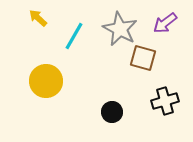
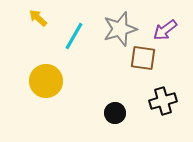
purple arrow: moved 7 px down
gray star: rotated 28 degrees clockwise
brown square: rotated 8 degrees counterclockwise
black cross: moved 2 px left
black circle: moved 3 px right, 1 px down
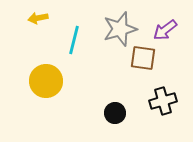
yellow arrow: rotated 54 degrees counterclockwise
cyan line: moved 4 px down; rotated 16 degrees counterclockwise
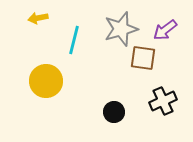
gray star: moved 1 px right
black cross: rotated 8 degrees counterclockwise
black circle: moved 1 px left, 1 px up
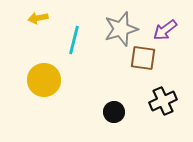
yellow circle: moved 2 px left, 1 px up
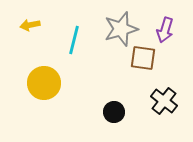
yellow arrow: moved 8 px left, 7 px down
purple arrow: rotated 35 degrees counterclockwise
yellow circle: moved 3 px down
black cross: moved 1 px right; rotated 28 degrees counterclockwise
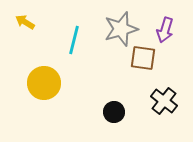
yellow arrow: moved 5 px left, 3 px up; rotated 42 degrees clockwise
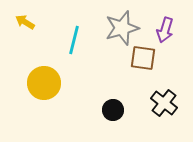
gray star: moved 1 px right, 1 px up
black cross: moved 2 px down
black circle: moved 1 px left, 2 px up
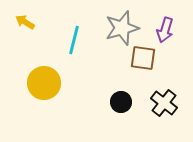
black circle: moved 8 px right, 8 px up
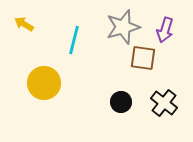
yellow arrow: moved 1 px left, 2 px down
gray star: moved 1 px right, 1 px up
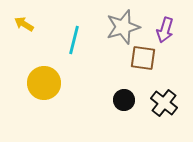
black circle: moved 3 px right, 2 px up
